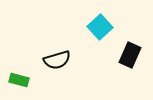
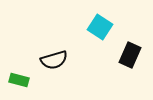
cyan square: rotated 15 degrees counterclockwise
black semicircle: moved 3 px left
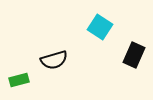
black rectangle: moved 4 px right
green rectangle: rotated 30 degrees counterclockwise
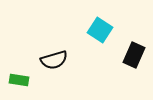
cyan square: moved 3 px down
green rectangle: rotated 24 degrees clockwise
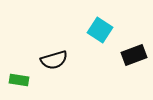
black rectangle: rotated 45 degrees clockwise
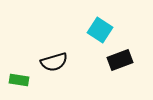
black rectangle: moved 14 px left, 5 px down
black semicircle: moved 2 px down
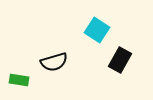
cyan square: moved 3 px left
black rectangle: rotated 40 degrees counterclockwise
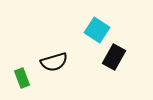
black rectangle: moved 6 px left, 3 px up
green rectangle: moved 3 px right, 2 px up; rotated 60 degrees clockwise
